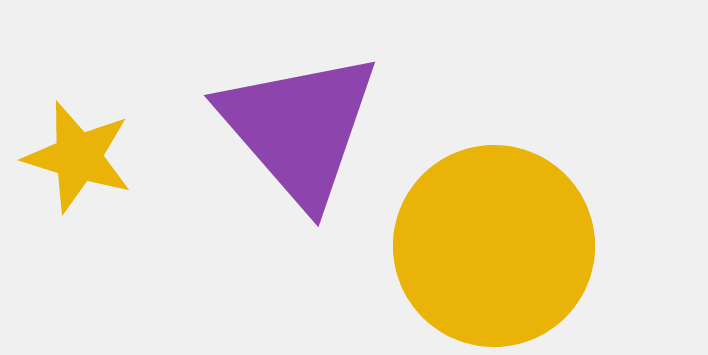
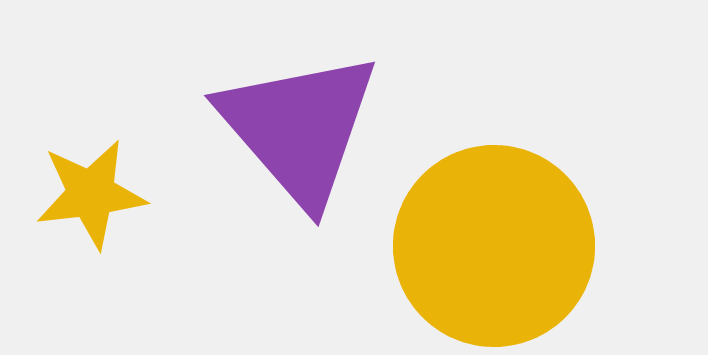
yellow star: moved 13 px right, 37 px down; rotated 24 degrees counterclockwise
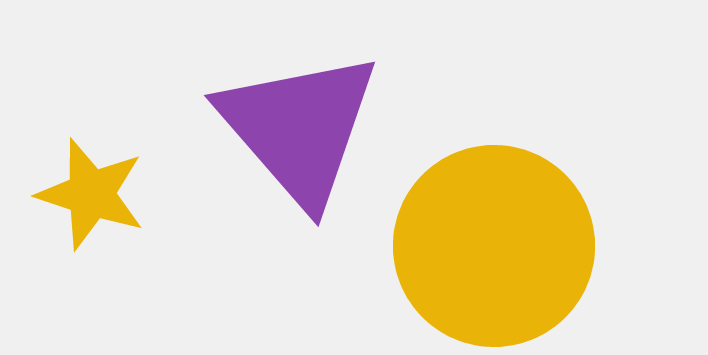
yellow star: rotated 25 degrees clockwise
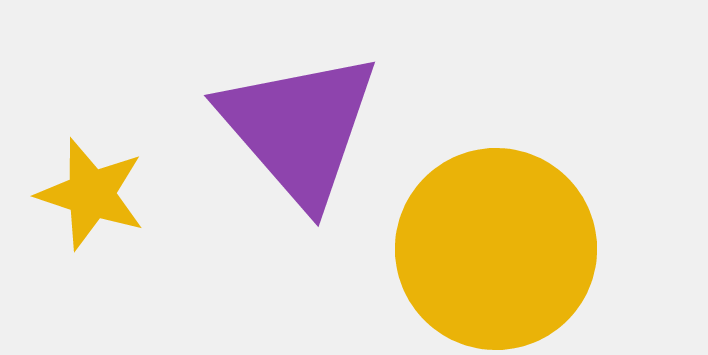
yellow circle: moved 2 px right, 3 px down
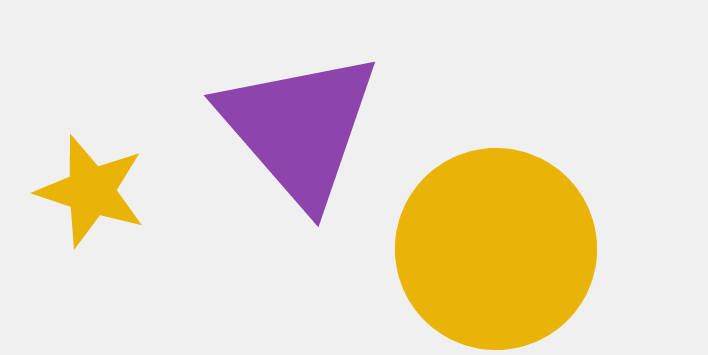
yellow star: moved 3 px up
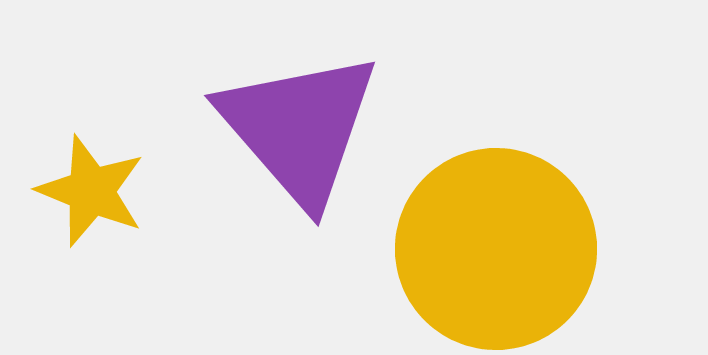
yellow star: rotated 4 degrees clockwise
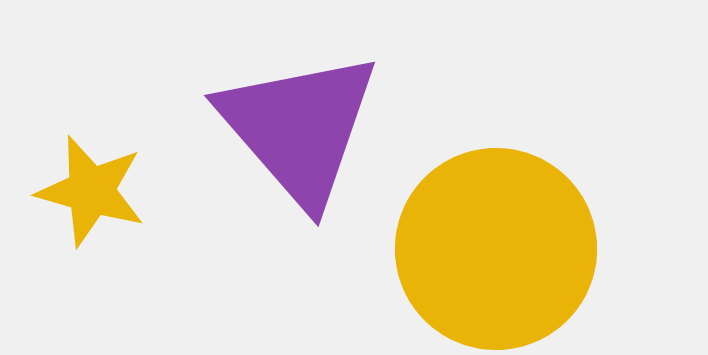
yellow star: rotated 6 degrees counterclockwise
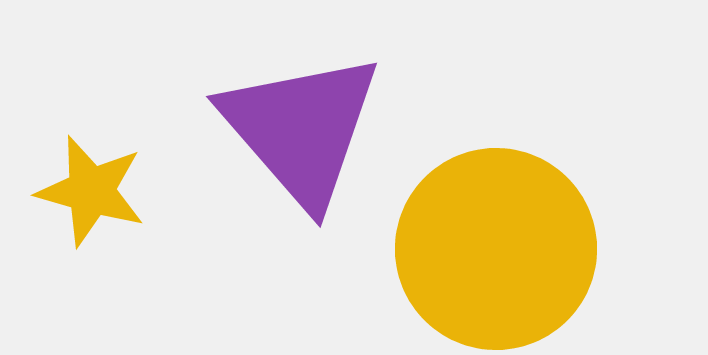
purple triangle: moved 2 px right, 1 px down
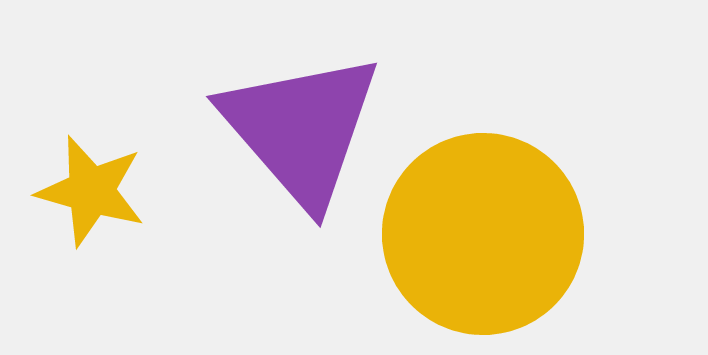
yellow circle: moved 13 px left, 15 px up
